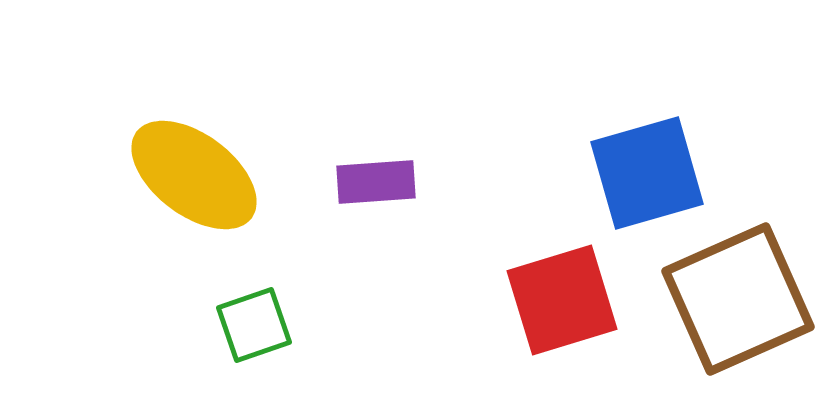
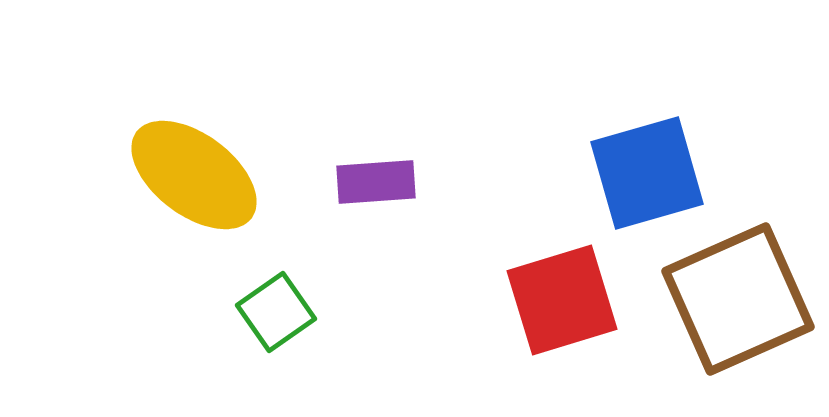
green square: moved 22 px right, 13 px up; rotated 16 degrees counterclockwise
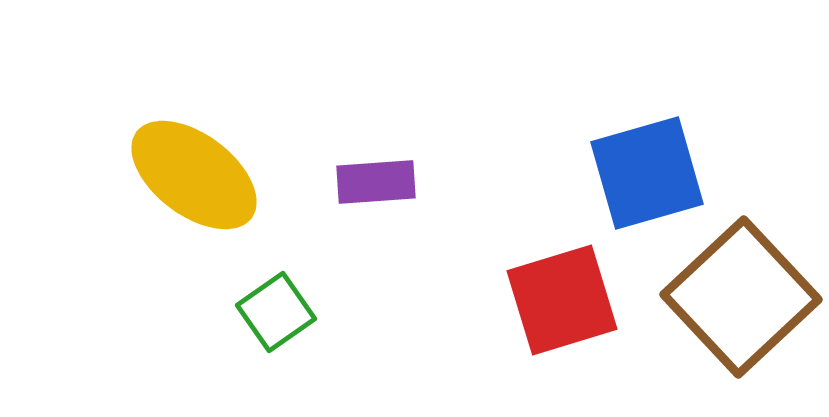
brown square: moved 3 px right, 2 px up; rotated 19 degrees counterclockwise
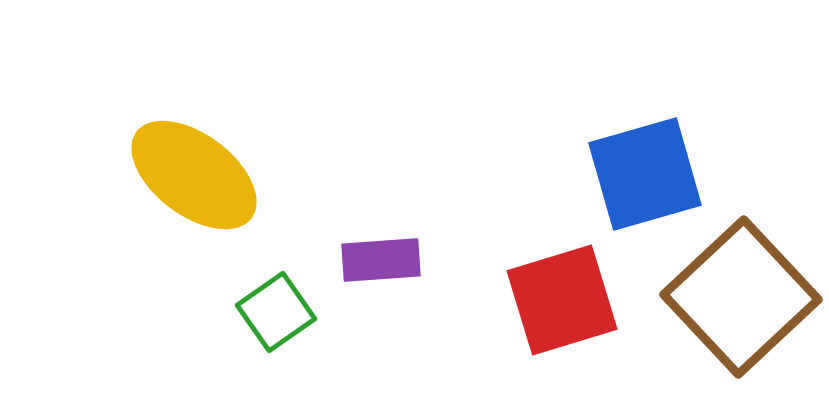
blue square: moved 2 px left, 1 px down
purple rectangle: moved 5 px right, 78 px down
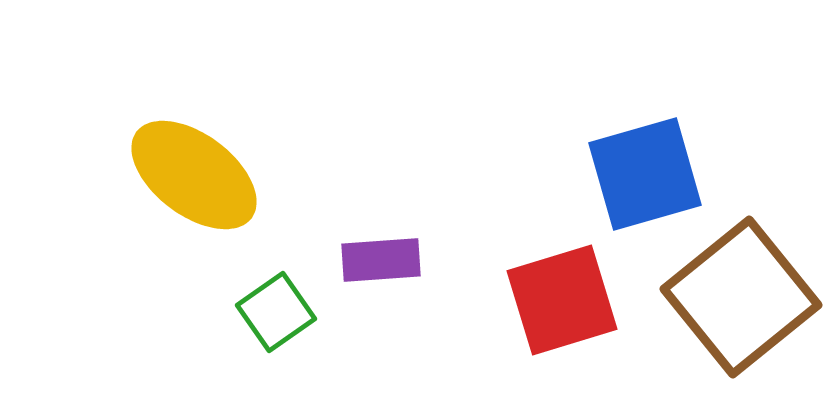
brown square: rotated 4 degrees clockwise
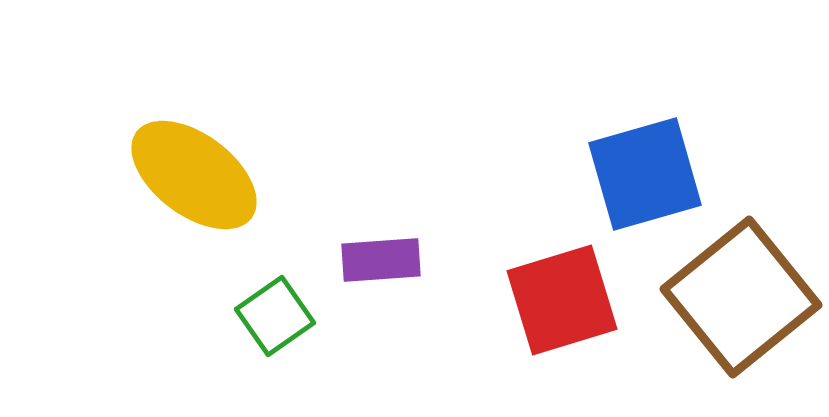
green square: moved 1 px left, 4 px down
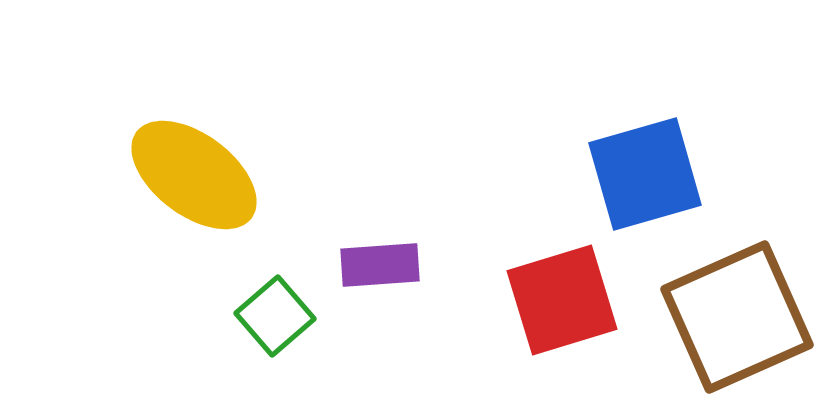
purple rectangle: moved 1 px left, 5 px down
brown square: moved 4 px left, 20 px down; rotated 15 degrees clockwise
green square: rotated 6 degrees counterclockwise
